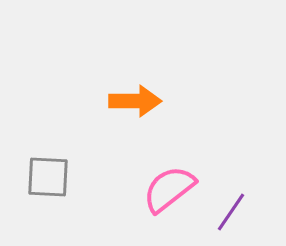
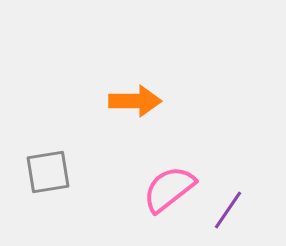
gray square: moved 5 px up; rotated 12 degrees counterclockwise
purple line: moved 3 px left, 2 px up
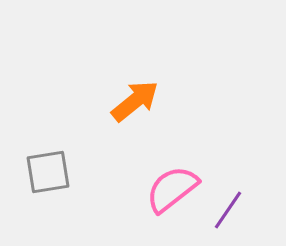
orange arrow: rotated 39 degrees counterclockwise
pink semicircle: moved 3 px right
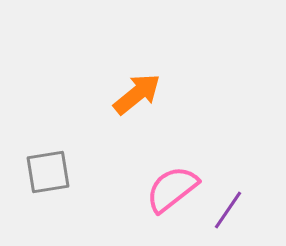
orange arrow: moved 2 px right, 7 px up
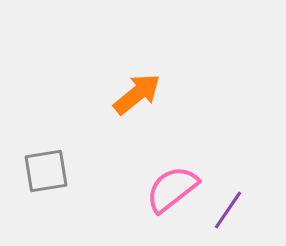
gray square: moved 2 px left, 1 px up
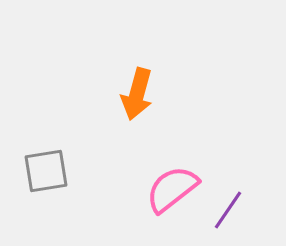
orange arrow: rotated 144 degrees clockwise
